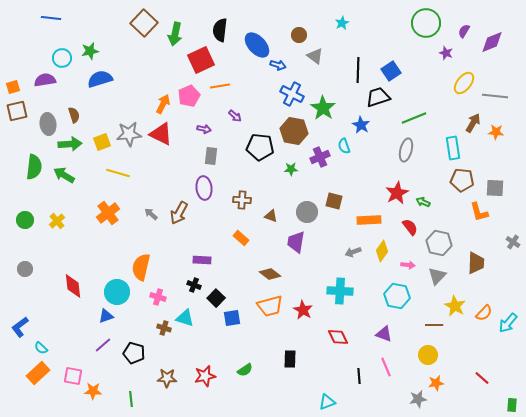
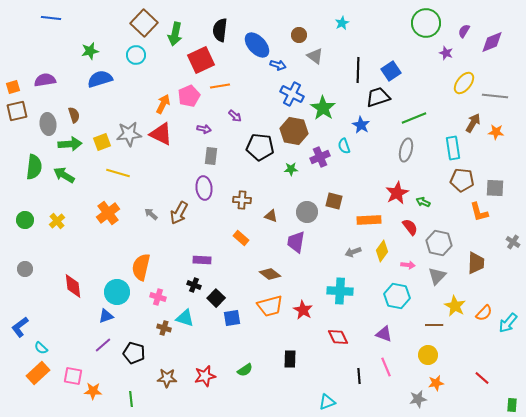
cyan circle at (62, 58): moved 74 px right, 3 px up
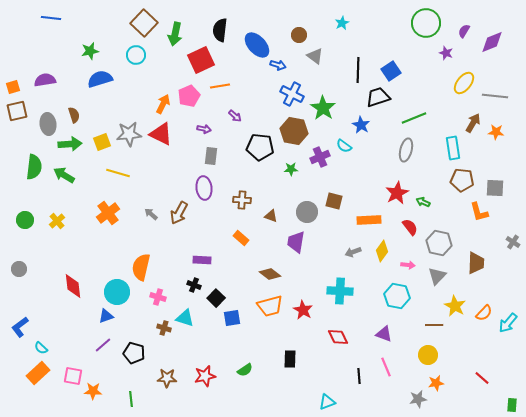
cyan semicircle at (344, 146): rotated 35 degrees counterclockwise
gray circle at (25, 269): moved 6 px left
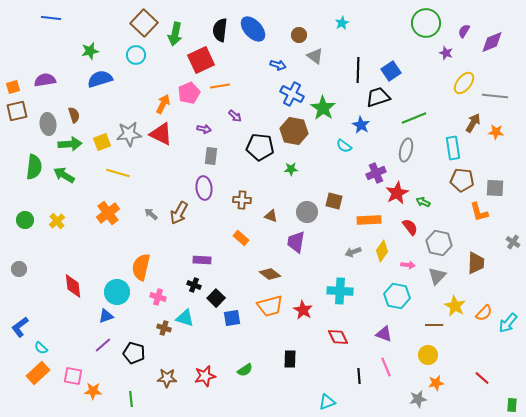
blue ellipse at (257, 45): moved 4 px left, 16 px up
pink pentagon at (189, 96): moved 3 px up
purple cross at (320, 157): moved 56 px right, 16 px down
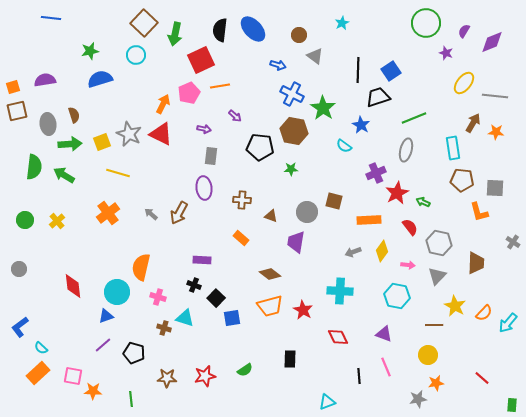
gray star at (129, 134): rotated 30 degrees clockwise
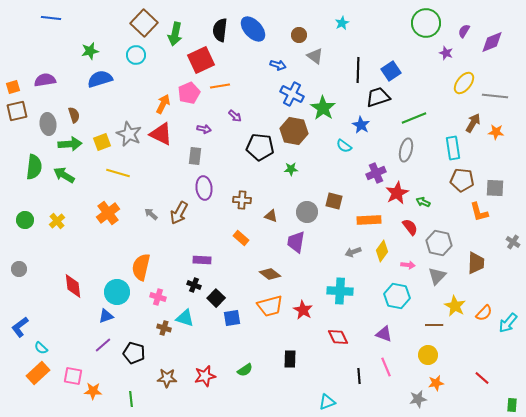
gray rectangle at (211, 156): moved 16 px left
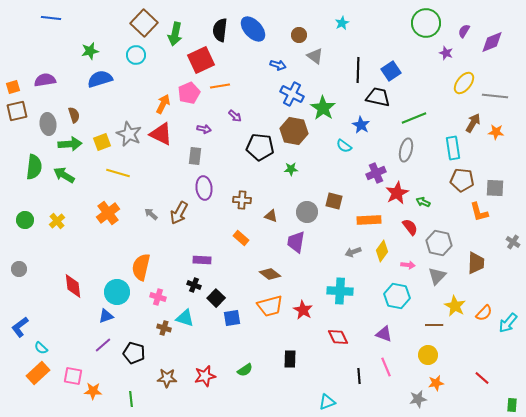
black trapezoid at (378, 97): rotated 30 degrees clockwise
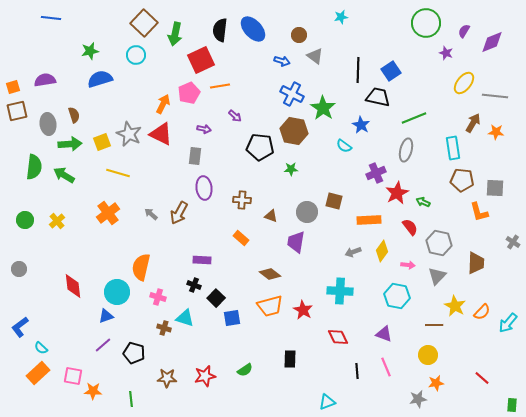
cyan star at (342, 23): moved 1 px left, 6 px up; rotated 16 degrees clockwise
blue arrow at (278, 65): moved 4 px right, 4 px up
orange semicircle at (484, 313): moved 2 px left, 1 px up
black line at (359, 376): moved 2 px left, 5 px up
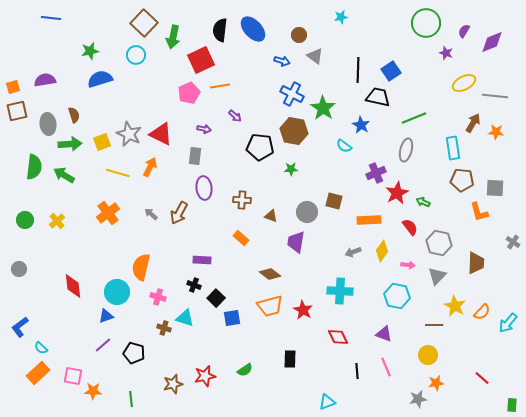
green arrow at (175, 34): moved 2 px left, 3 px down
yellow ellipse at (464, 83): rotated 25 degrees clockwise
orange arrow at (163, 104): moved 13 px left, 63 px down
brown star at (167, 378): moved 6 px right, 6 px down; rotated 18 degrees counterclockwise
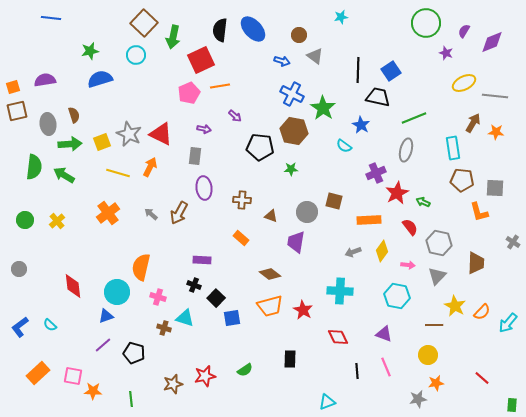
cyan semicircle at (41, 348): moved 9 px right, 23 px up
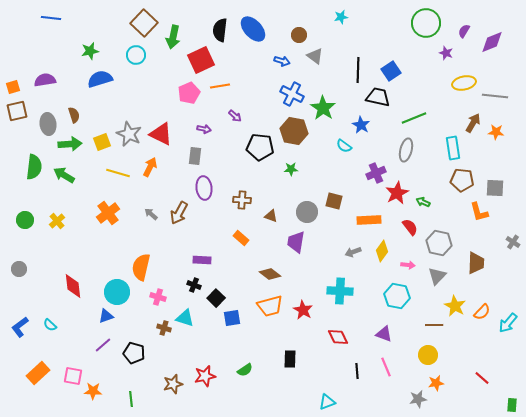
yellow ellipse at (464, 83): rotated 15 degrees clockwise
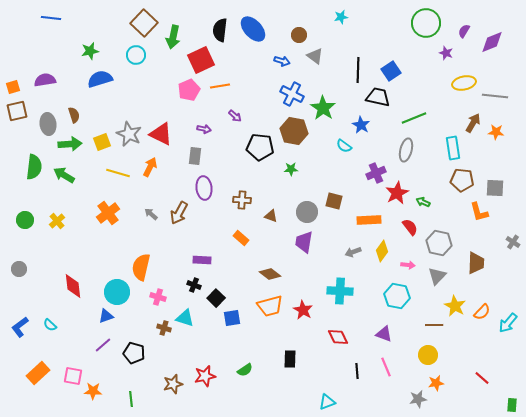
pink pentagon at (189, 93): moved 3 px up
purple trapezoid at (296, 242): moved 8 px right
